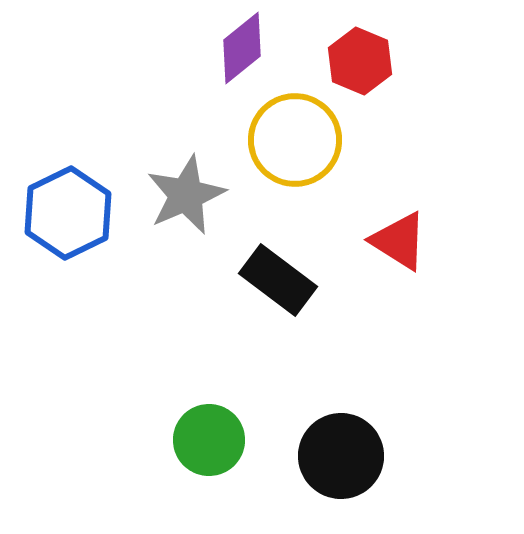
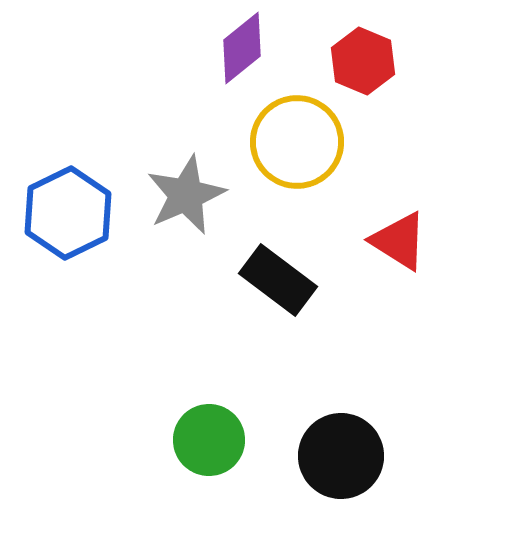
red hexagon: moved 3 px right
yellow circle: moved 2 px right, 2 px down
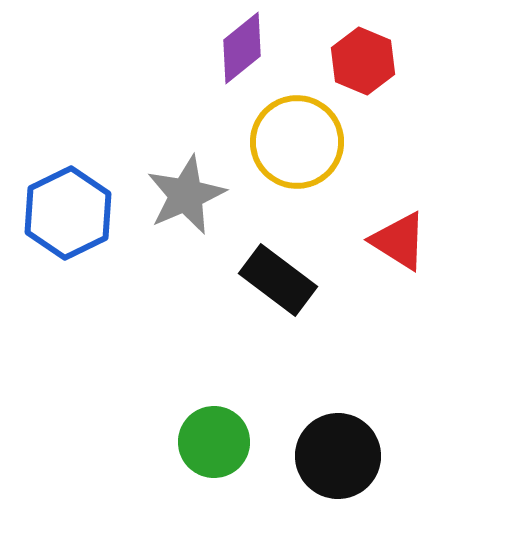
green circle: moved 5 px right, 2 px down
black circle: moved 3 px left
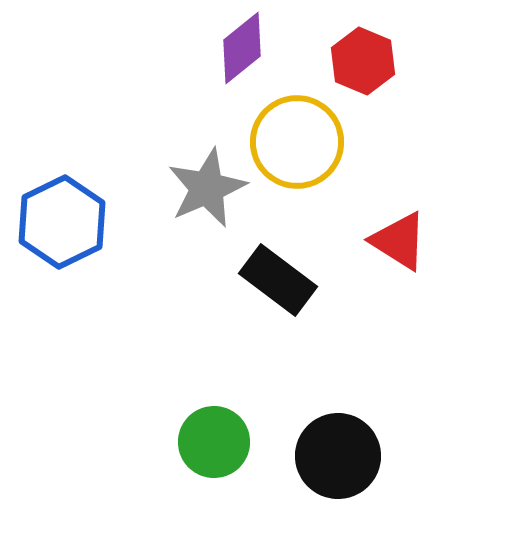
gray star: moved 21 px right, 7 px up
blue hexagon: moved 6 px left, 9 px down
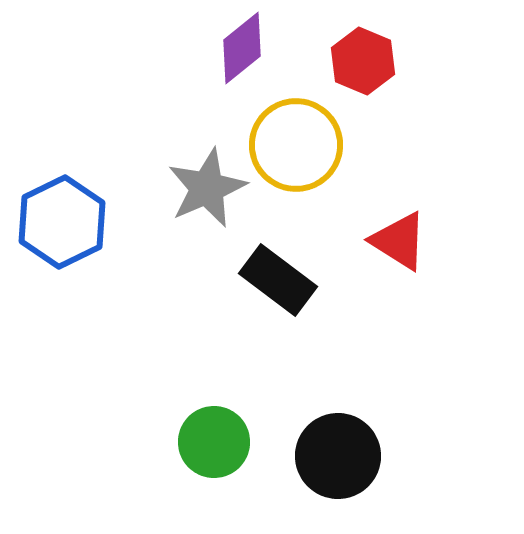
yellow circle: moved 1 px left, 3 px down
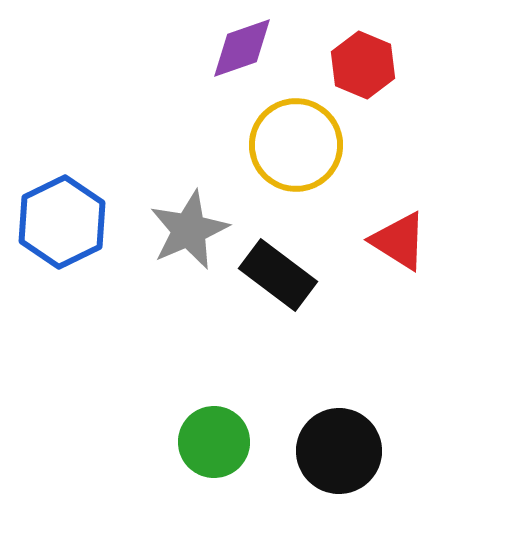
purple diamond: rotated 20 degrees clockwise
red hexagon: moved 4 px down
gray star: moved 18 px left, 42 px down
black rectangle: moved 5 px up
black circle: moved 1 px right, 5 px up
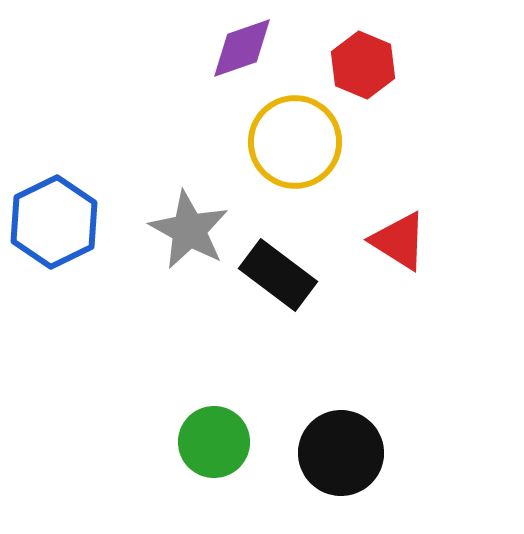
yellow circle: moved 1 px left, 3 px up
blue hexagon: moved 8 px left
gray star: rotated 20 degrees counterclockwise
black circle: moved 2 px right, 2 px down
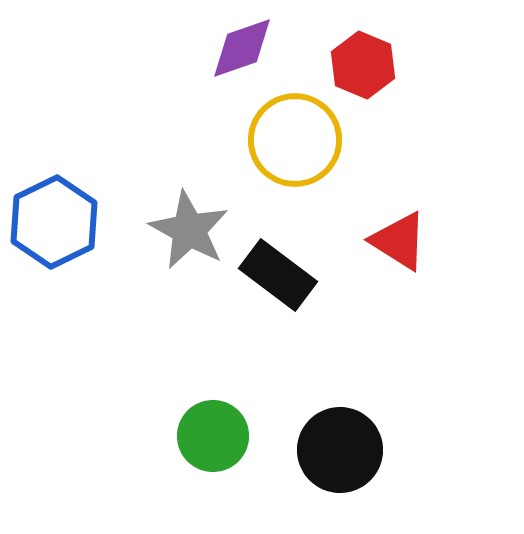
yellow circle: moved 2 px up
green circle: moved 1 px left, 6 px up
black circle: moved 1 px left, 3 px up
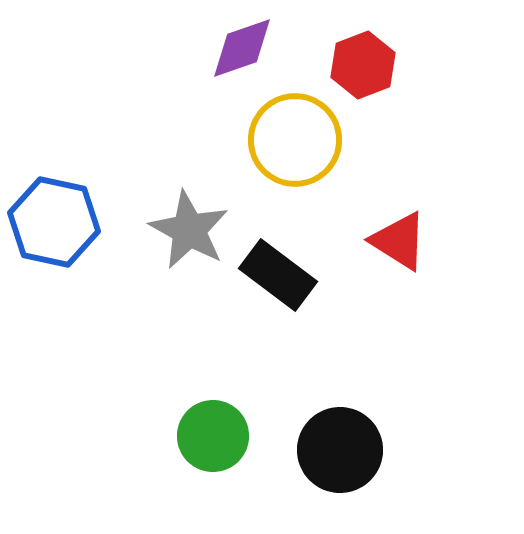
red hexagon: rotated 16 degrees clockwise
blue hexagon: rotated 22 degrees counterclockwise
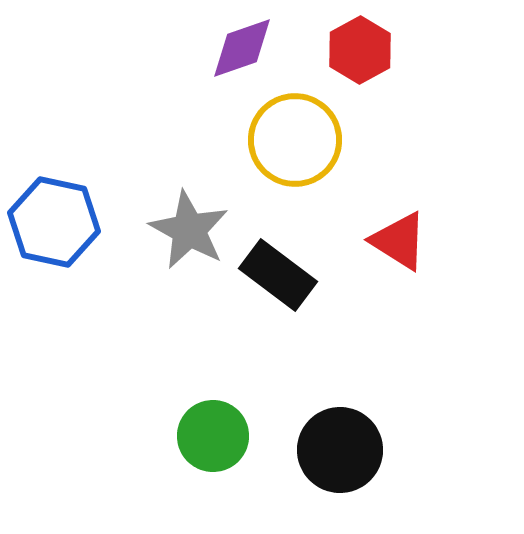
red hexagon: moved 3 px left, 15 px up; rotated 8 degrees counterclockwise
